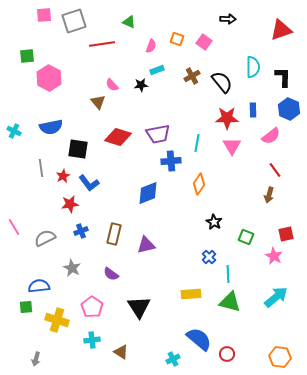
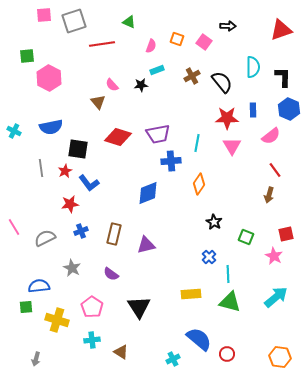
black arrow at (228, 19): moved 7 px down
red star at (63, 176): moved 2 px right, 5 px up
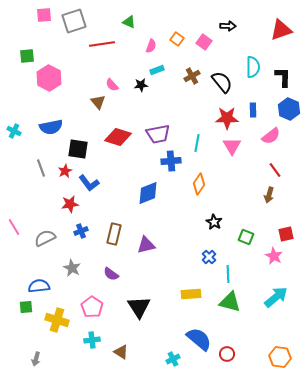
orange square at (177, 39): rotated 16 degrees clockwise
gray line at (41, 168): rotated 12 degrees counterclockwise
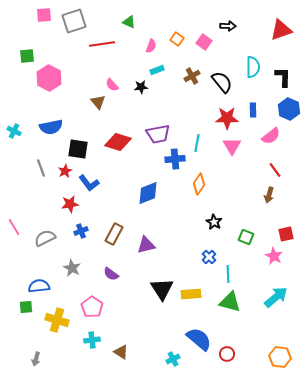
black star at (141, 85): moved 2 px down
red diamond at (118, 137): moved 5 px down
blue cross at (171, 161): moved 4 px right, 2 px up
brown rectangle at (114, 234): rotated 15 degrees clockwise
black triangle at (139, 307): moved 23 px right, 18 px up
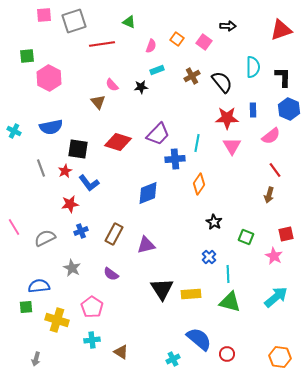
purple trapezoid at (158, 134): rotated 35 degrees counterclockwise
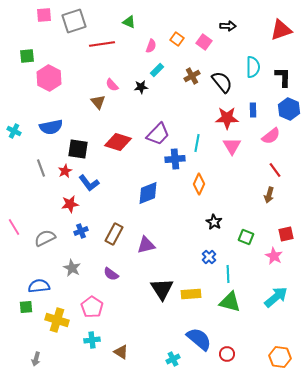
cyan rectangle at (157, 70): rotated 24 degrees counterclockwise
orange diamond at (199, 184): rotated 10 degrees counterclockwise
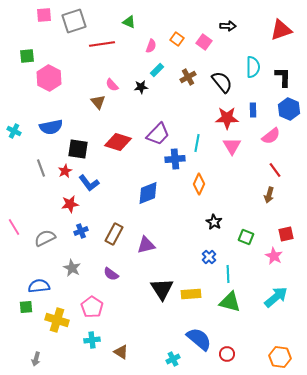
brown cross at (192, 76): moved 4 px left, 1 px down
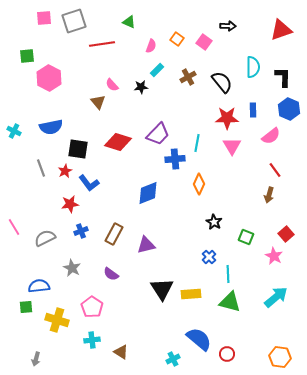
pink square at (44, 15): moved 3 px down
red square at (286, 234): rotated 28 degrees counterclockwise
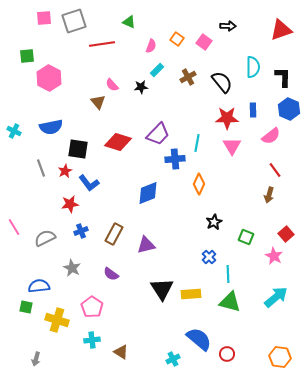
black star at (214, 222): rotated 14 degrees clockwise
green square at (26, 307): rotated 16 degrees clockwise
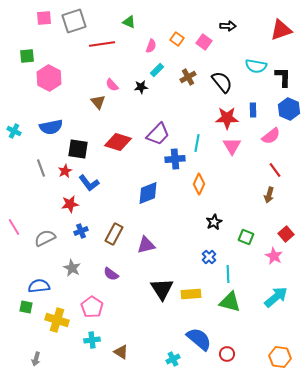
cyan semicircle at (253, 67): moved 3 px right, 1 px up; rotated 100 degrees clockwise
